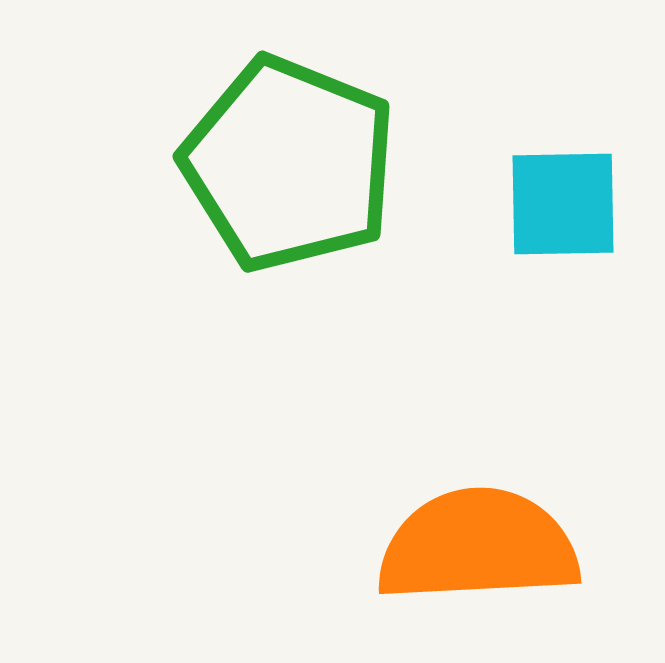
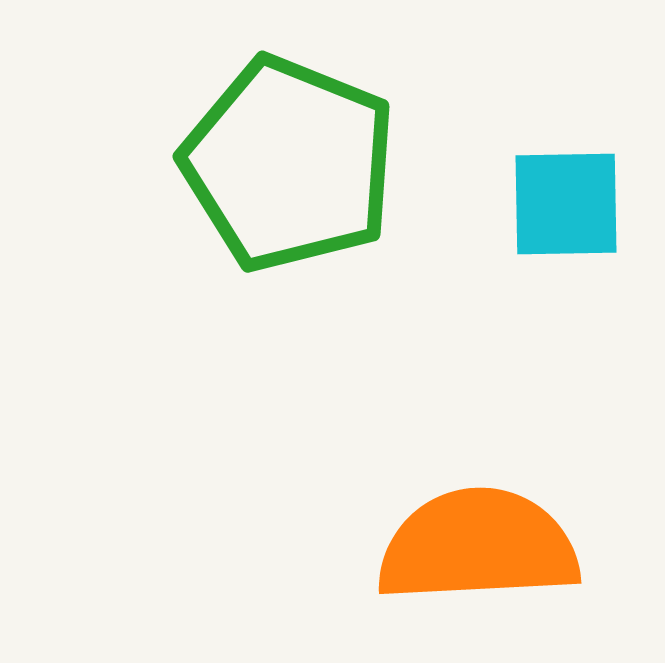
cyan square: moved 3 px right
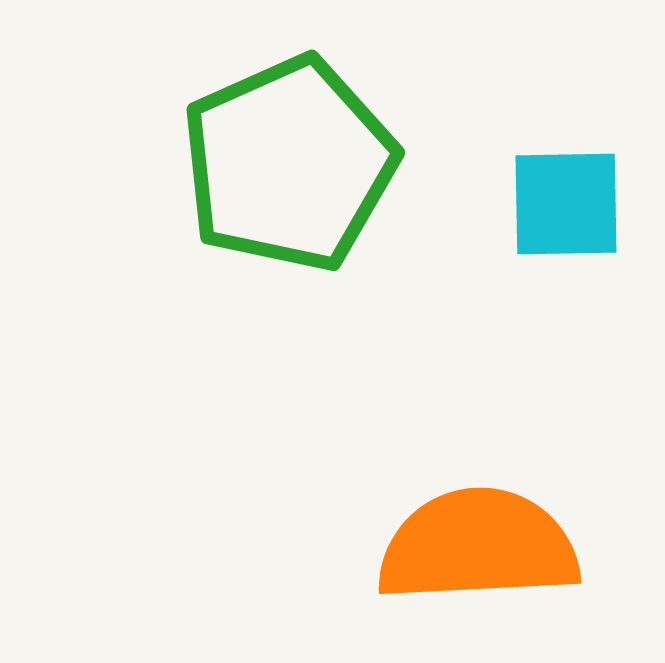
green pentagon: rotated 26 degrees clockwise
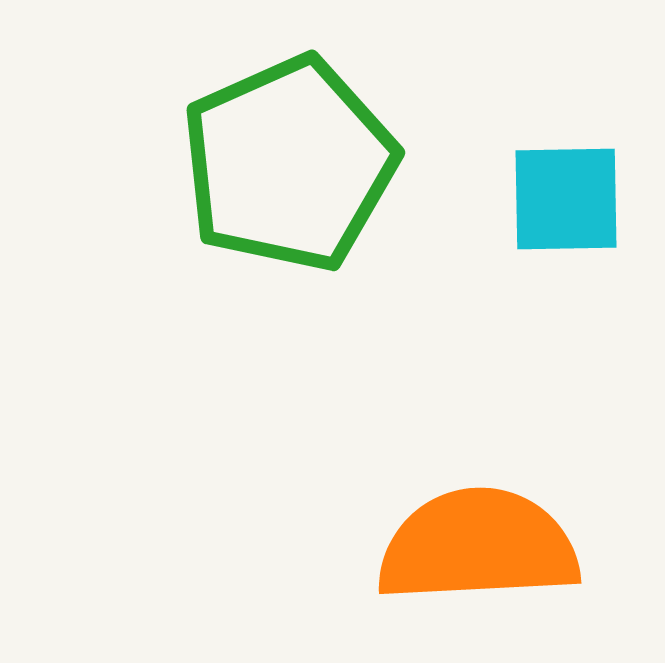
cyan square: moved 5 px up
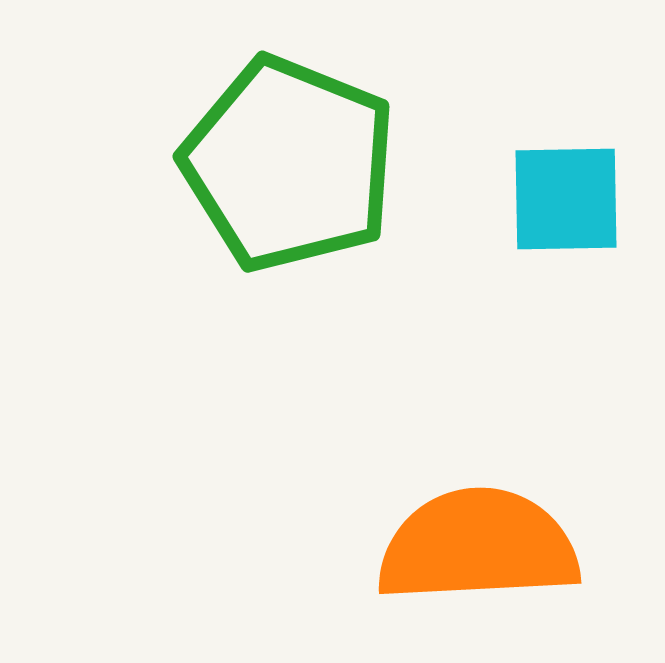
green pentagon: rotated 26 degrees counterclockwise
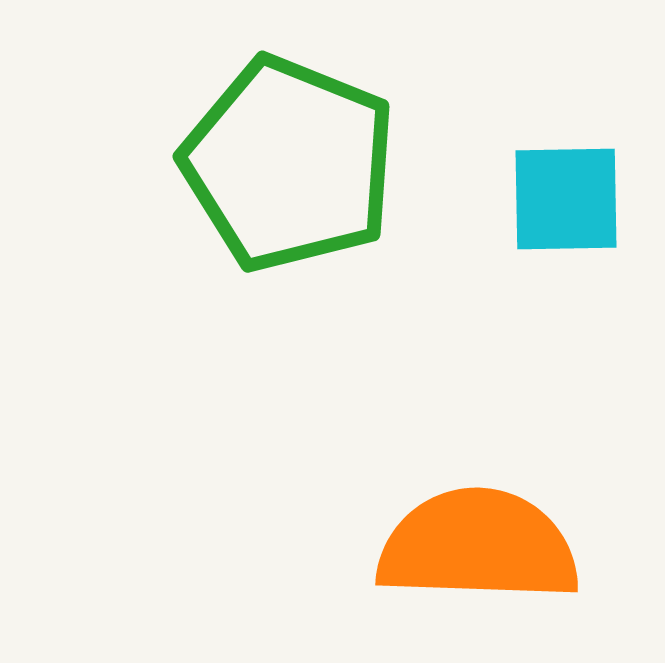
orange semicircle: rotated 5 degrees clockwise
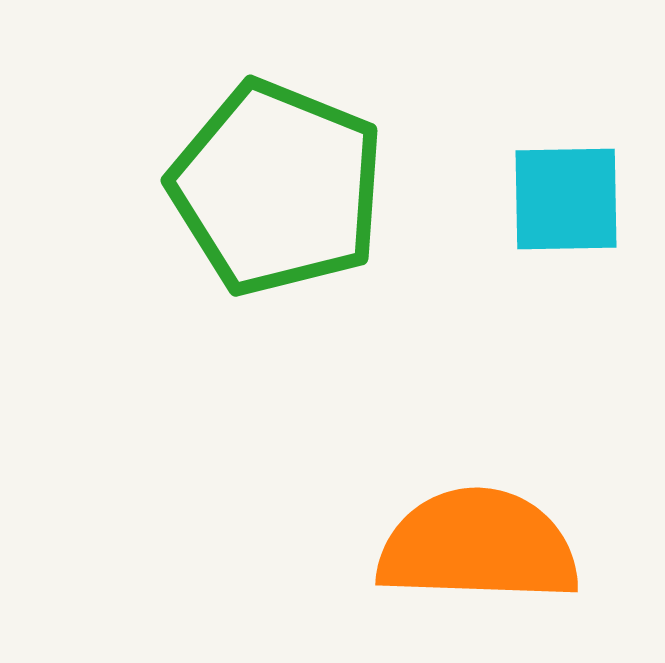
green pentagon: moved 12 px left, 24 px down
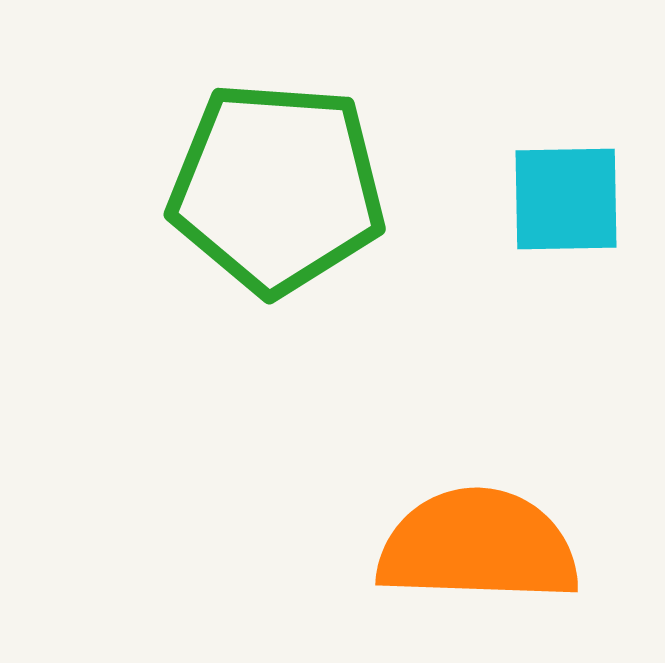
green pentagon: rotated 18 degrees counterclockwise
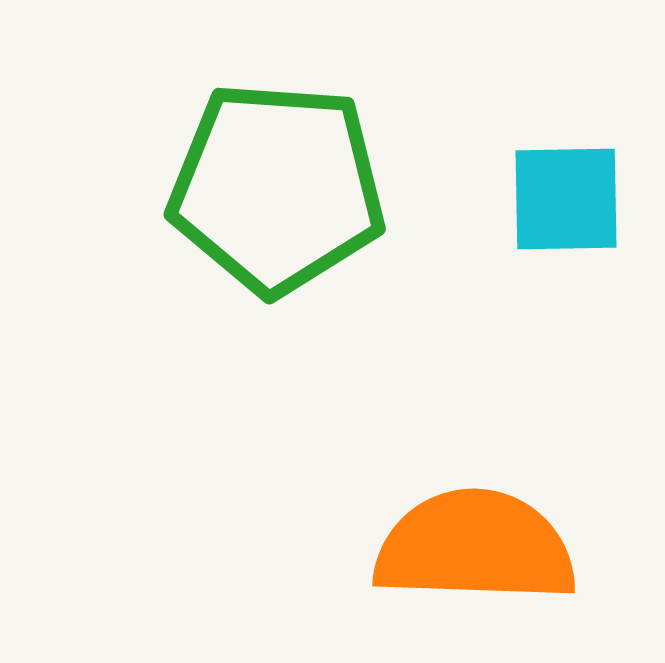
orange semicircle: moved 3 px left, 1 px down
